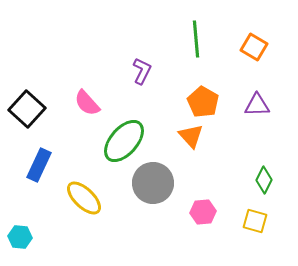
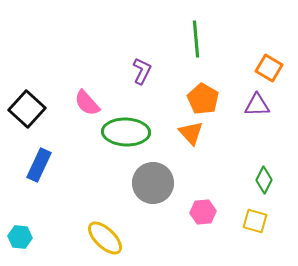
orange square: moved 15 px right, 21 px down
orange pentagon: moved 3 px up
orange triangle: moved 3 px up
green ellipse: moved 2 px right, 9 px up; rotated 51 degrees clockwise
yellow ellipse: moved 21 px right, 40 px down
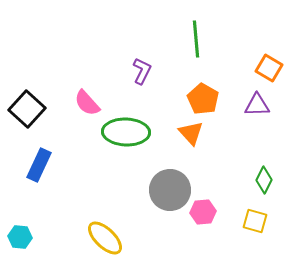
gray circle: moved 17 px right, 7 px down
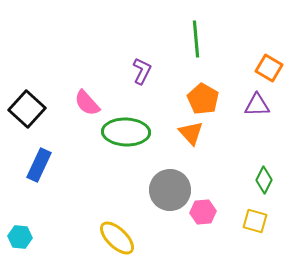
yellow ellipse: moved 12 px right
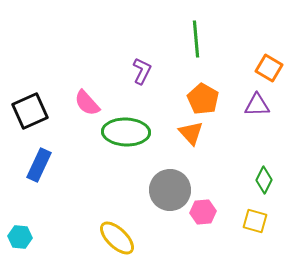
black square: moved 3 px right, 2 px down; rotated 24 degrees clockwise
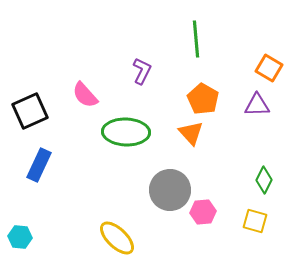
pink semicircle: moved 2 px left, 8 px up
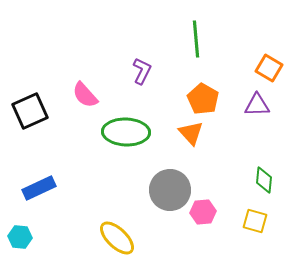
blue rectangle: moved 23 px down; rotated 40 degrees clockwise
green diamond: rotated 20 degrees counterclockwise
